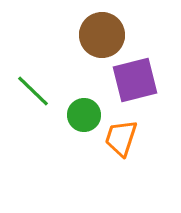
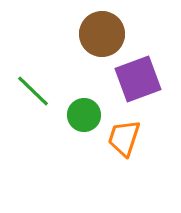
brown circle: moved 1 px up
purple square: moved 3 px right, 1 px up; rotated 6 degrees counterclockwise
orange trapezoid: moved 3 px right
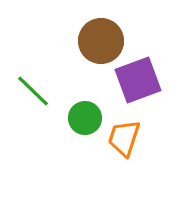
brown circle: moved 1 px left, 7 px down
purple square: moved 1 px down
green circle: moved 1 px right, 3 px down
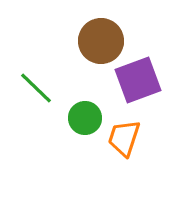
green line: moved 3 px right, 3 px up
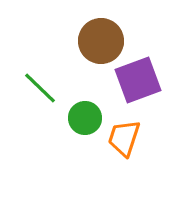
green line: moved 4 px right
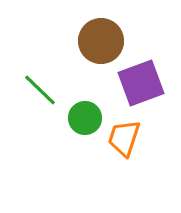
purple square: moved 3 px right, 3 px down
green line: moved 2 px down
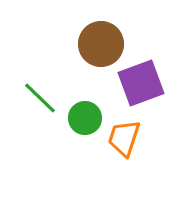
brown circle: moved 3 px down
green line: moved 8 px down
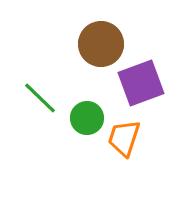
green circle: moved 2 px right
